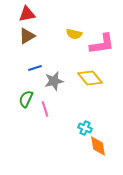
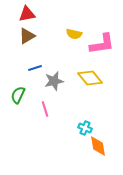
green semicircle: moved 8 px left, 4 px up
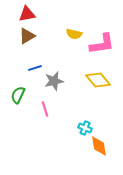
yellow diamond: moved 8 px right, 2 px down
orange diamond: moved 1 px right
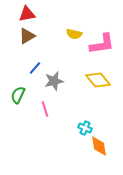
blue line: rotated 32 degrees counterclockwise
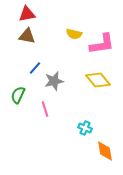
brown triangle: rotated 42 degrees clockwise
orange diamond: moved 6 px right, 5 px down
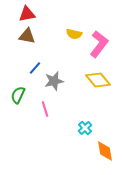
pink L-shape: moved 3 px left; rotated 44 degrees counterclockwise
cyan cross: rotated 24 degrees clockwise
